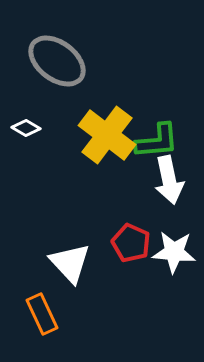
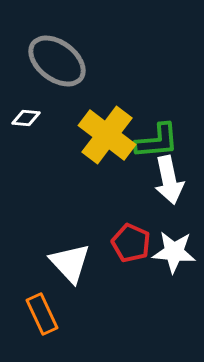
white diamond: moved 10 px up; rotated 24 degrees counterclockwise
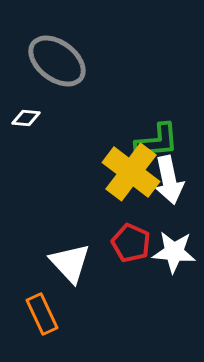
yellow cross: moved 24 px right, 37 px down
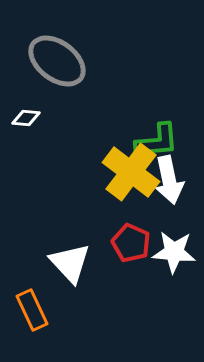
orange rectangle: moved 10 px left, 4 px up
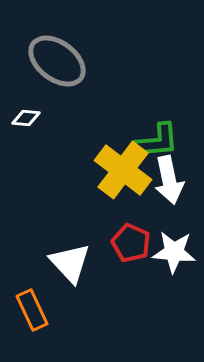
yellow cross: moved 8 px left, 2 px up
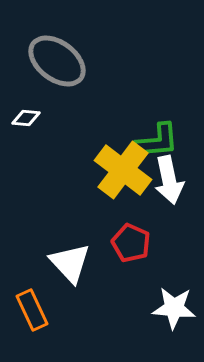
white star: moved 56 px down
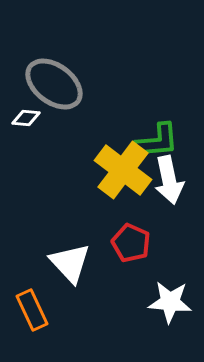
gray ellipse: moved 3 px left, 23 px down
white star: moved 4 px left, 6 px up
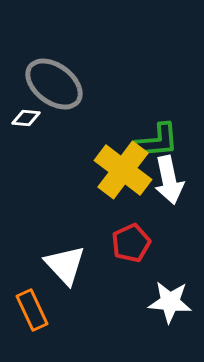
red pentagon: rotated 24 degrees clockwise
white triangle: moved 5 px left, 2 px down
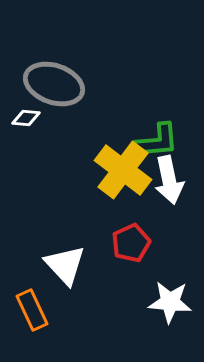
gray ellipse: rotated 18 degrees counterclockwise
